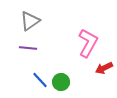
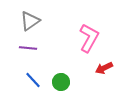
pink L-shape: moved 1 px right, 5 px up
blue line: moved 7 px left
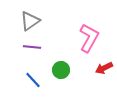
purple line: moved 4 px right, 1 px up
green circle: moved 12 px up
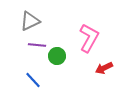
gray triangle: rotated 10 degrees clockwise
purple line: moved 5 px right, 2 px up
green circle: moved 4 px left, 14 px up
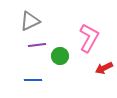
purple line: rotated 12 degrees counterclockwise
green circle: moved 3 px right
blue line: rotated 48 degrees counterclockwise
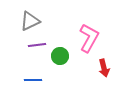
red arrow: rotated 78 degrees counterclockwise
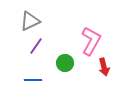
pink L-shape: moved 2 px right, 3 px down
purple line: moved 1 px left, 1 px down; rotated 48 degrees counterclockwise
green circle: moved 5 px right, 7 px down
red arrow: moved 1 px up
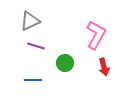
pink L-shape: moved 5 px right, 6 px up
purple line: rotated 72 degrees clockwise
